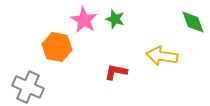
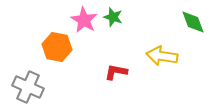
green star: moved 2 px left, 2 px up
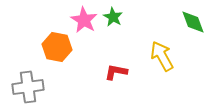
green star: rotated 12 degrees clockwise
yellow arrow: rotated 52 degrees clockwise
gray cross: rotated 32 degrees counterclockwise
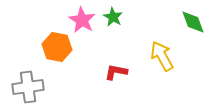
pink star: moved 2 px left
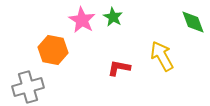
orange hexagon: moved 4 px left, 3 px down
red L-shape: moved 3 px right, 4 px up
gray cross: rotated 8 degrees counterclockwise
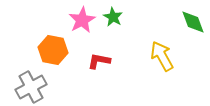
pink star: rotated 12 degrees clockwise
red L-shape: moved 20 px left, 7 px up
gray cross: moved 3 px right; rotated 12 degrees counterclockwise
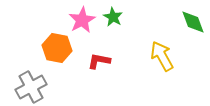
orange hexagon: moved 4 px right, 2 px up
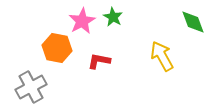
pink star: moved 1 px down
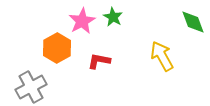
orange hexagon: rotated 20 degrees clockwise
